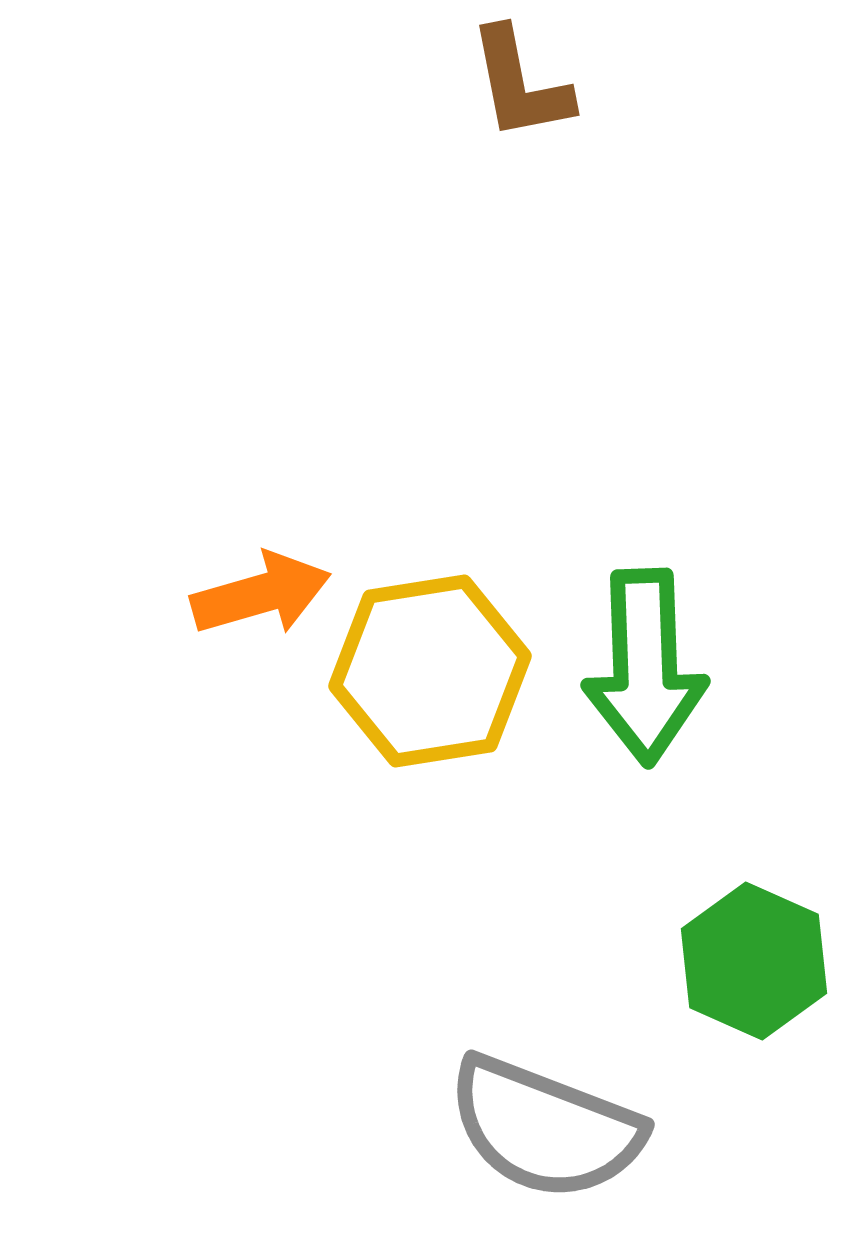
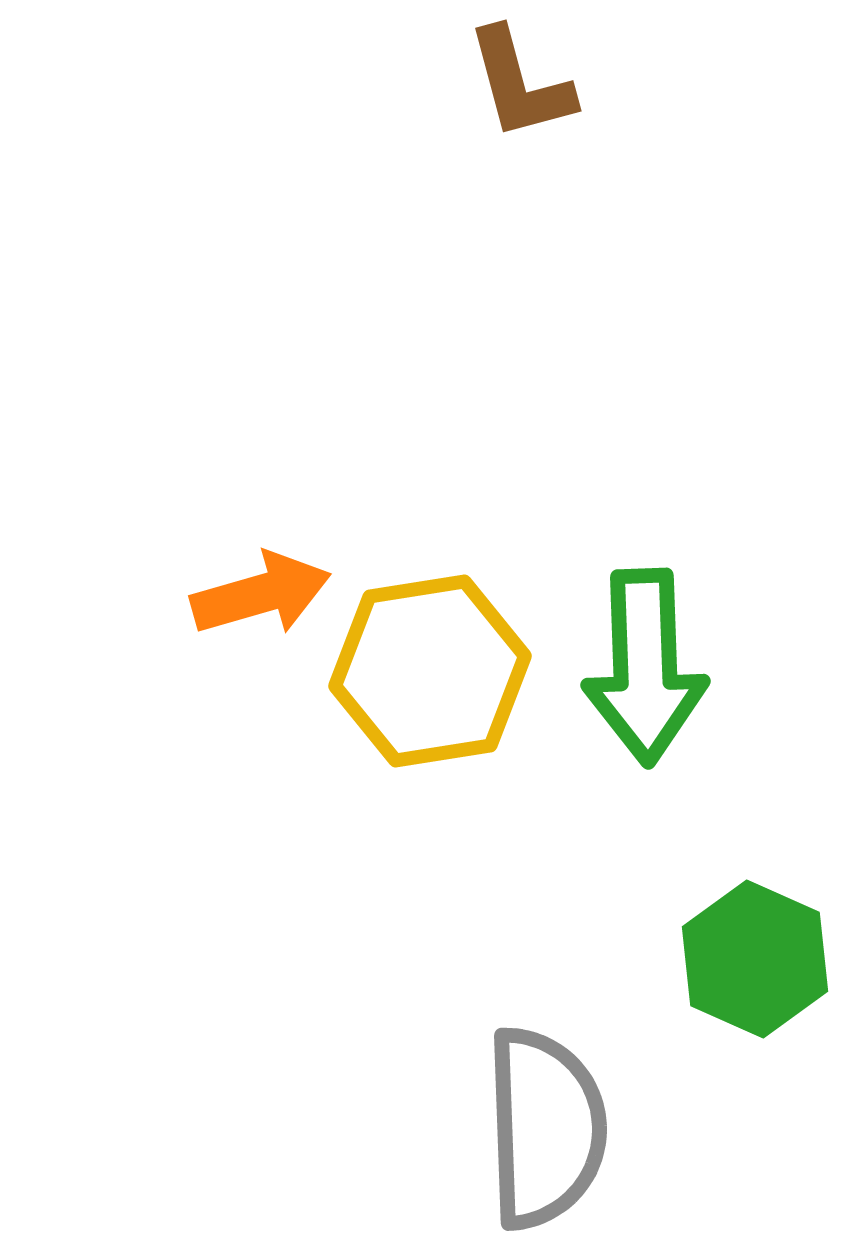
brown L-shape: rotated 4 degrees counterclockwise
green hexagon: moved 1 px right, 2 px up
gray semicircle: rotated 113 degrees counterclockwise
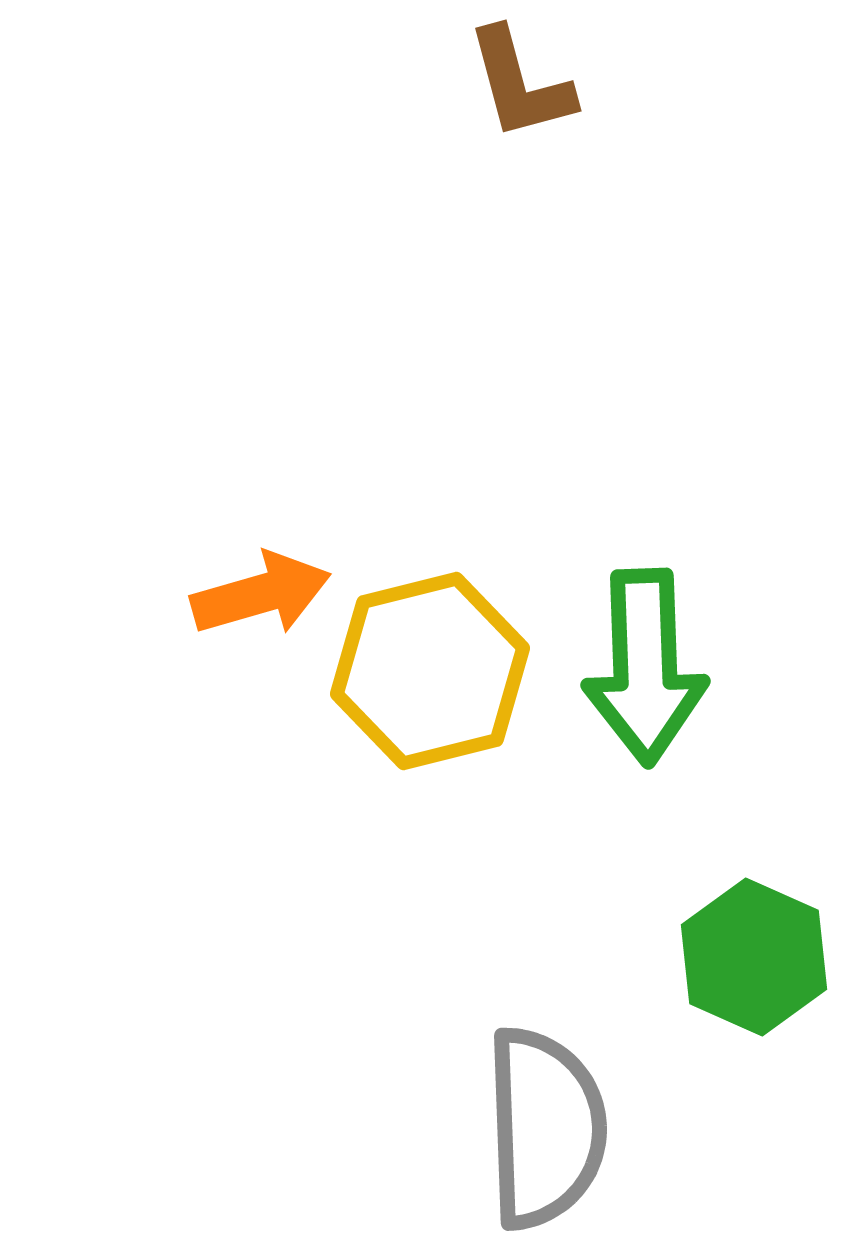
yellow hexagon: rotated 5 degrees counterclockwise
green hexagon: moved 1 px left, 2 px up
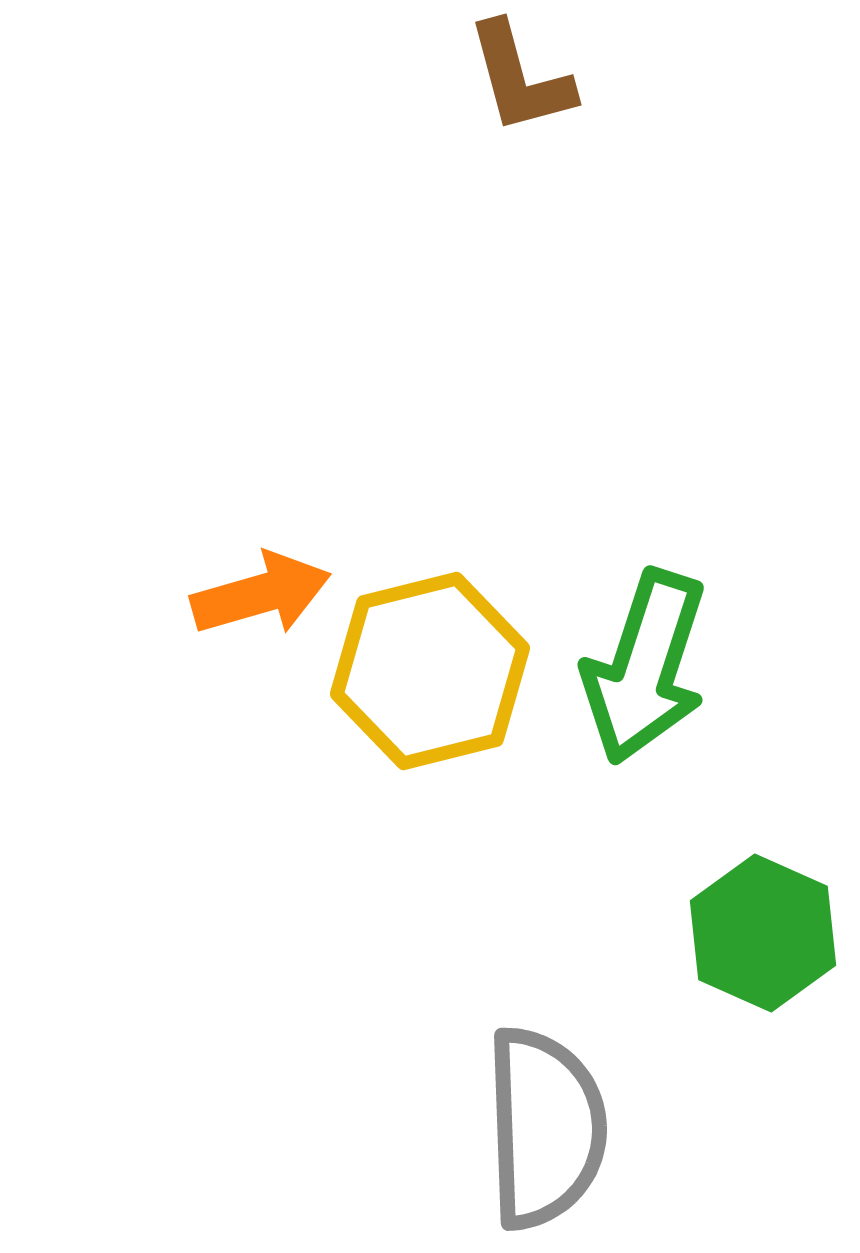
brown L-shape: moved 6 px up
green arrow: rotated 20 degrees clockwise
green hexagon: moved 9 px right, 24 px up
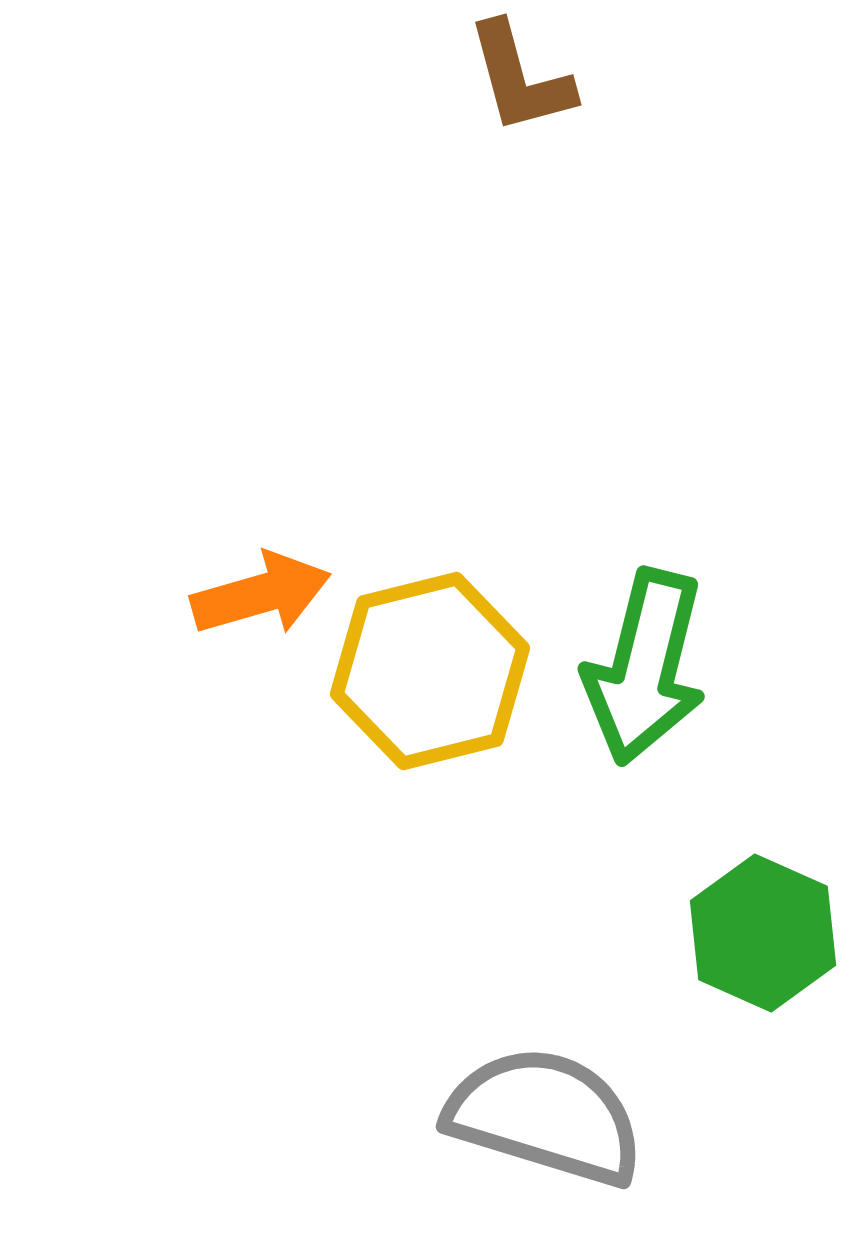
green arrow: rotated 4 degrees counterclockwise
gray semicircle: moved 12 px up; rotated 71 degrees counterclockwise
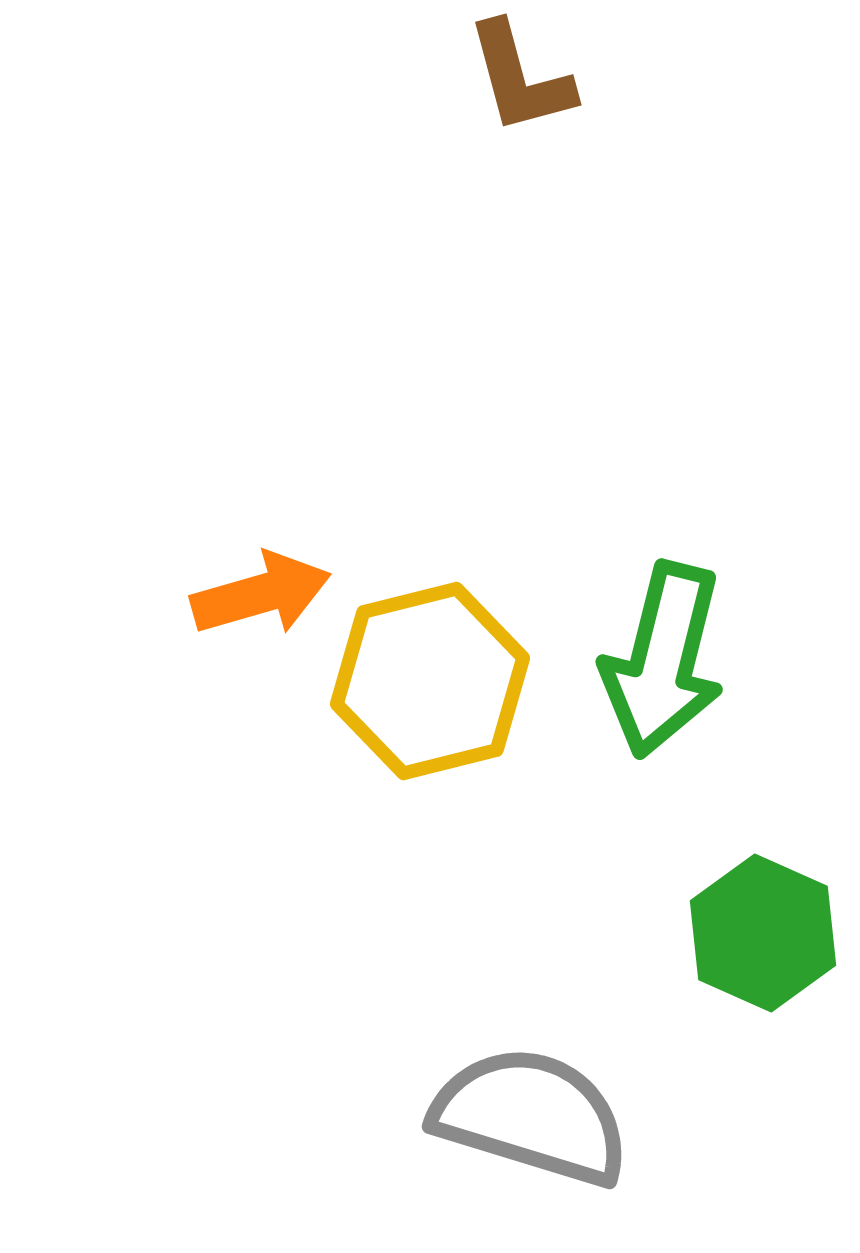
green arrow: moved 18 px right, 7 px up
yellow hexagon: moved 10 px down
gray semicircle: moved 14 px left
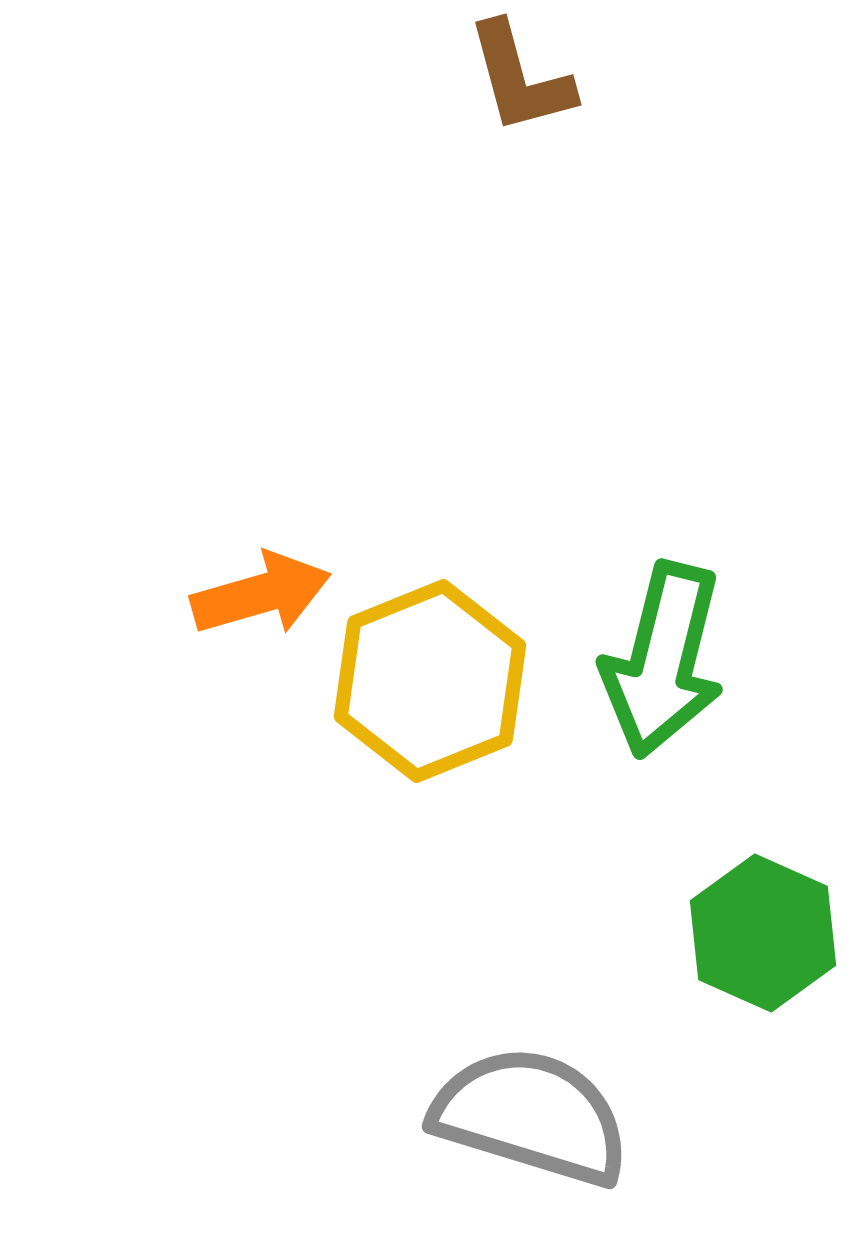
yellow hexagon: rotated 8 degrees counterclockwise
